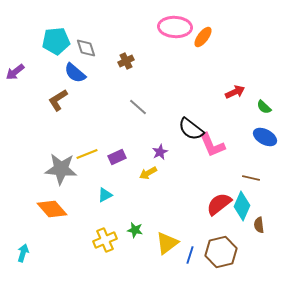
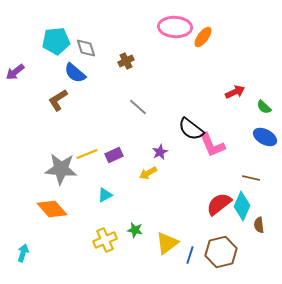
purple rectangle: moved 3 px left, 2 px up
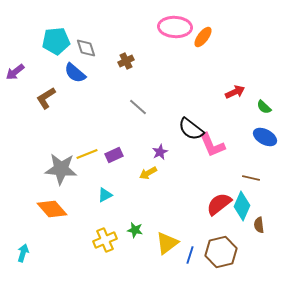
brown L-shape: moved 12 px left, 2 px up
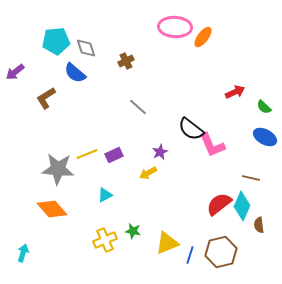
gray star: moved 3 px left
green star: moved 2 px left, 1 px down
yellow triangle: rotated 15 degrees clockwise
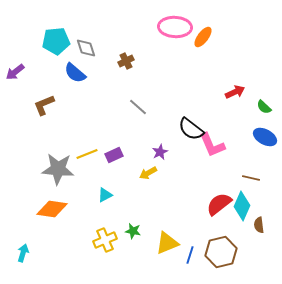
brown L-shape: moved 2 px left, 7 px down; rotated 10 degrees clockwise
orange diamond: rotated 40 degrees counterclockwise
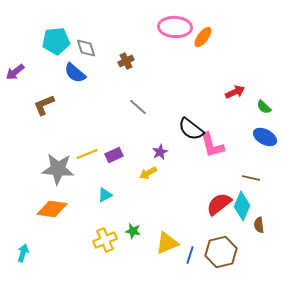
pink L-shape: rotated 8 degrees clockwise
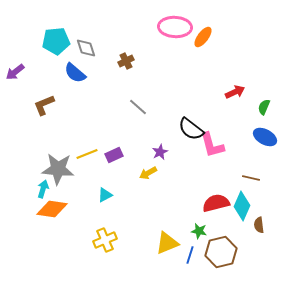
green semicircle: rotated 70 degrees clockwise
red semicircle: moved 3 px left, 1 px up; rotated 24 degrees clockwise
green star: moved 66 px right
cyan arrow: moved 20 px right, 64 px up
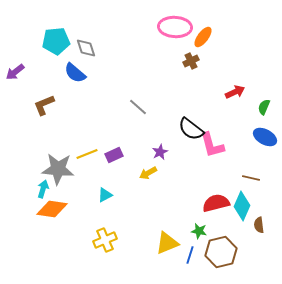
brown cross: moved 65 px right
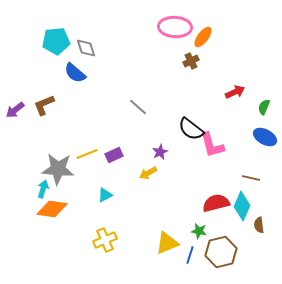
purple arrow: moved 38 px down
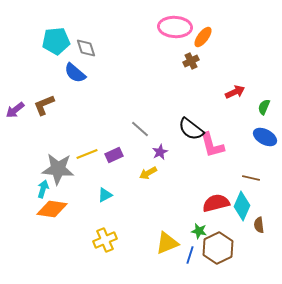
gray line: moved 2 px right, 22 px down
brown hexagon: moved 3 px left, 4 px up; rotated 12 degrees counterclockwise
